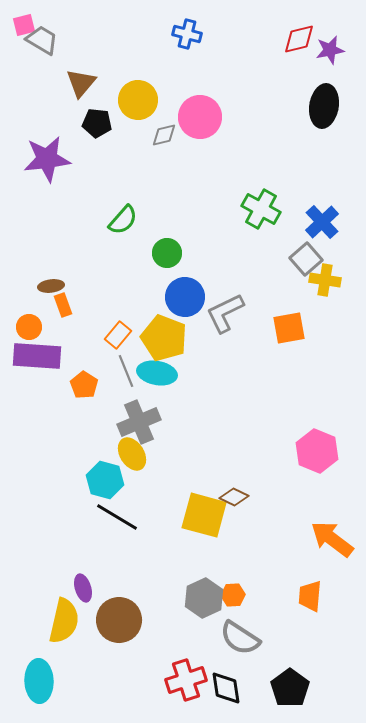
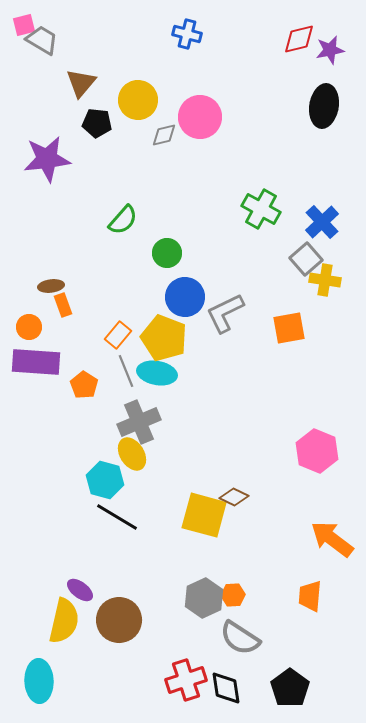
purple rectangle at (37, 356): moved 1 px left, 6 px down
purple ellipse at (83, 588): moved 3 px left, 2 px down; rotated 36 degrees counterclockwise
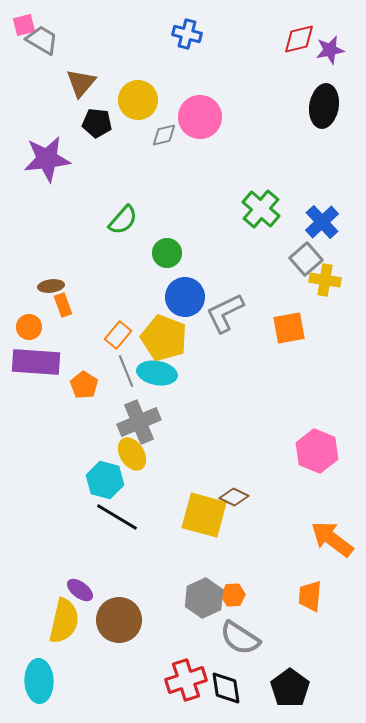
green cross at (261, 209): rotated 12 degrees clockwise
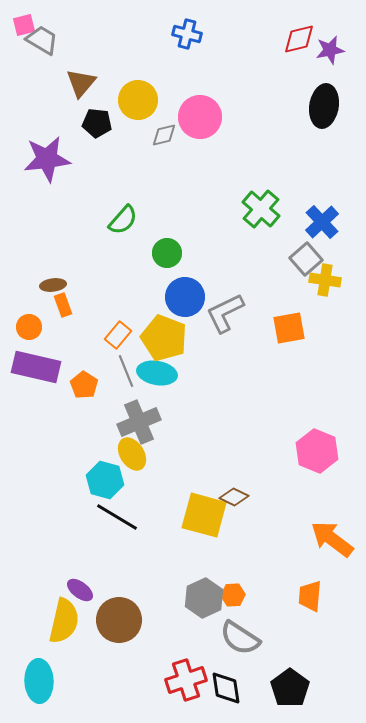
brown ellipse at (51, 286): moved 2 px right, 1 px up
purple rectangle at (36, 362): moved 5 px down; rotated 9 degrees clockwise
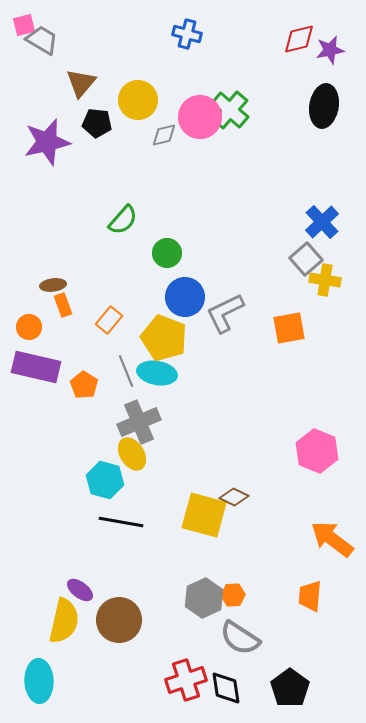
purple star at (47, 159): moved 17 px up; rotated 6 degrees counterclockwise
green cross at (261, 209): moved 31 px left, 99 px up
orange rectangle at (118, 335): moved 9 px left, 15 px up
black line at (117, 517): moved 4 px right, 5 px down; rotated 21 degrees counterclockwise
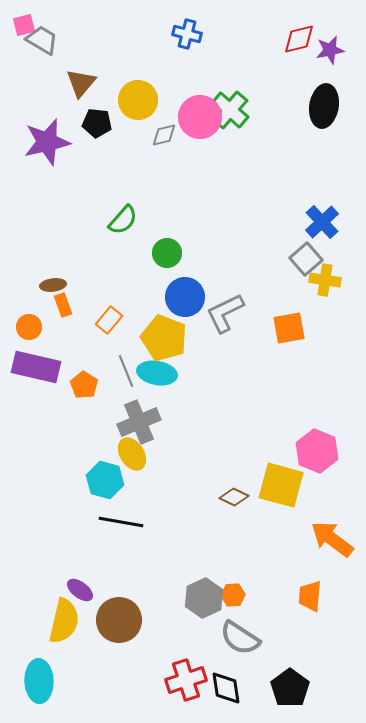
yellow square at (204, 515): moved 77 px right, 30 px up
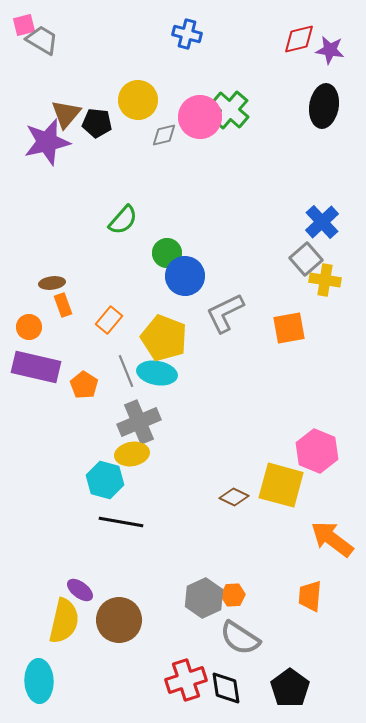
purple star at (330, 50): rotated 20 degrees clockwise
brown triangle at (81, 83): moved 15 px left, 31 px down
brown ellipse at (53, 285): moved 1 px left, 2 px up
blue circle at (185, 297): moved 21 px up
yellow ellipse at (132, 454): rotated 68 degrees counterclockwise
